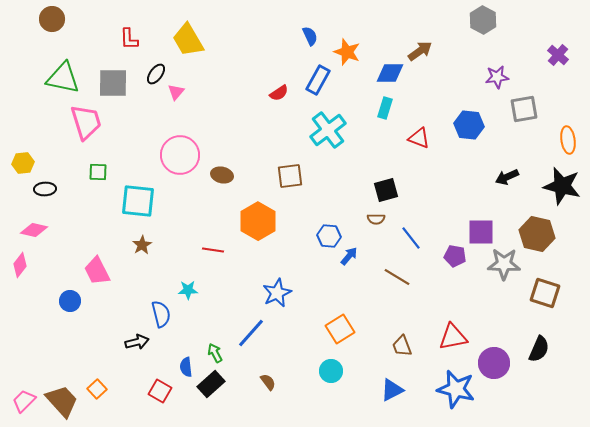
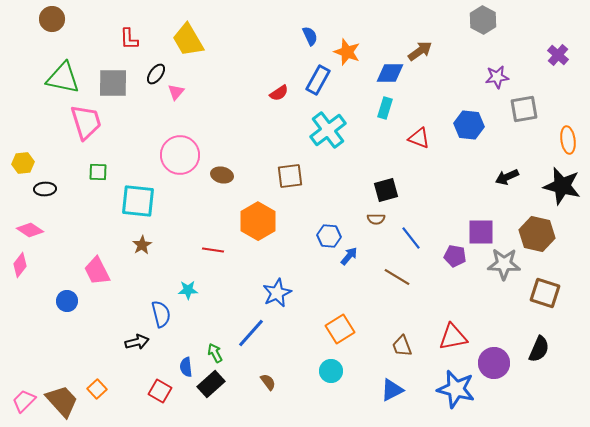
pink diamond at (34, 230): moved 4 px left; rotated 20 degrees clockwise
blue circle at (70, 301): moved 3 px left
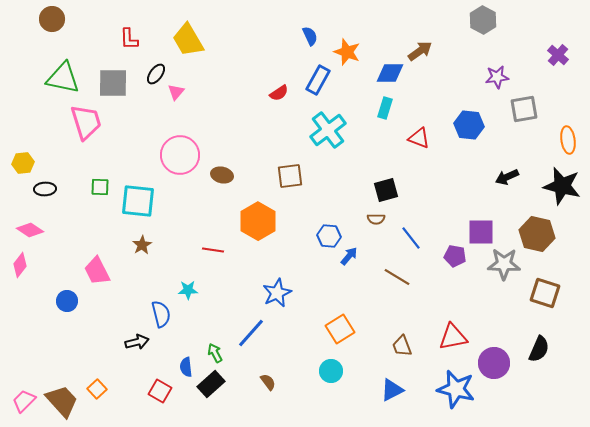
green square at (98, 172): moved 2 px right, 15 px down
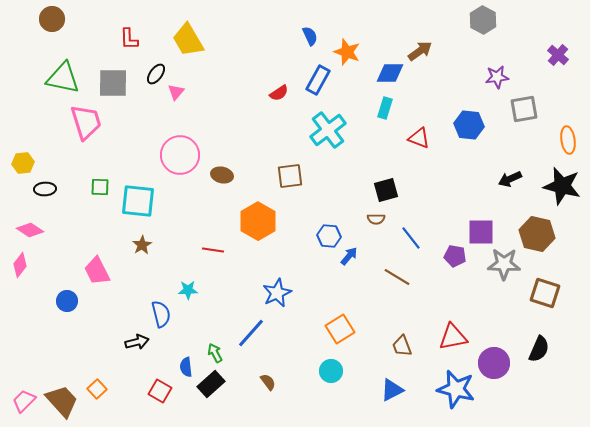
black arrow at (507, 177): moved 3 px right, 2 px down
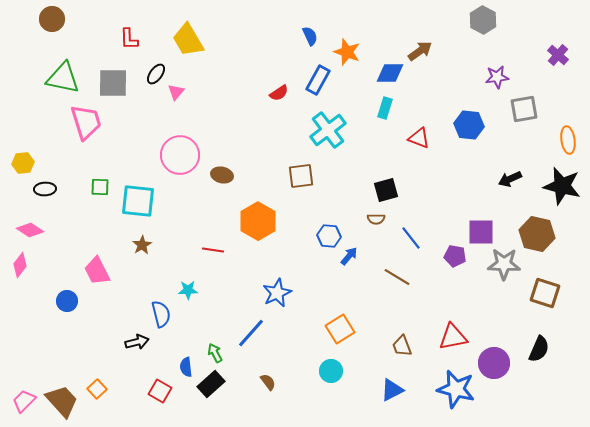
brown square at (290, 176): moved 11 px right
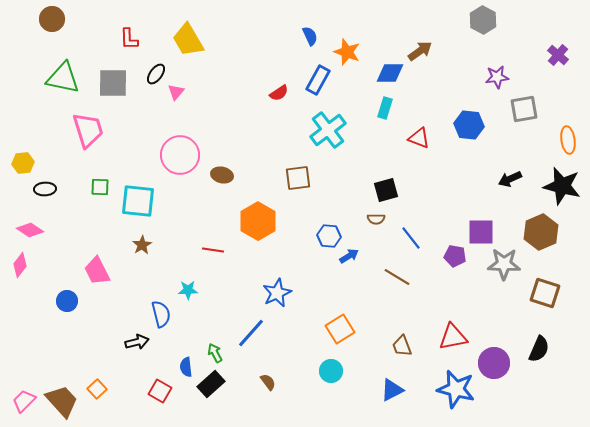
pink trapezoid at (86, 122): moved 2 px right, 8 px down
brown square at (301, 176): moved 3 px left, 2 px down
brown hexagon at (537, 234): moved 4 px right, 2 px up; rotated 24 degrees clockwise
blue arrow at (349, 256): rotated 18 degrees clockwise
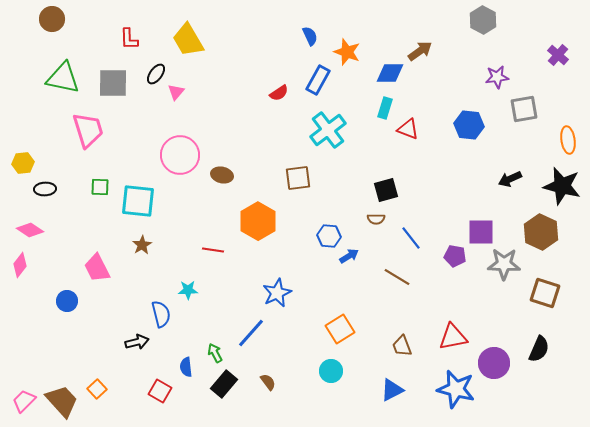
red triangle at (419, 138): moved 11 px left, 9 px up
brown hexagon at (541, 232): rotated 12 degrees counterclockwise
pink trapezoid at (97, 271): moved 3 px up
black rectangle at (211, 384): moved 13 px right; rotated 8 degrees counterclockwise
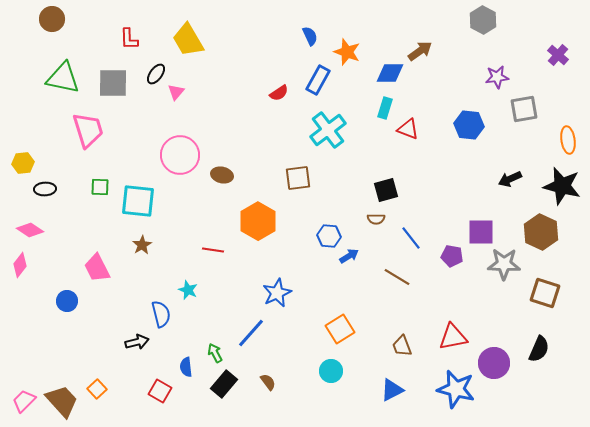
purple pentagon at (455, 256): moved 3 px left
cyan star at (188, 290): rotated 24 degrees clockwise
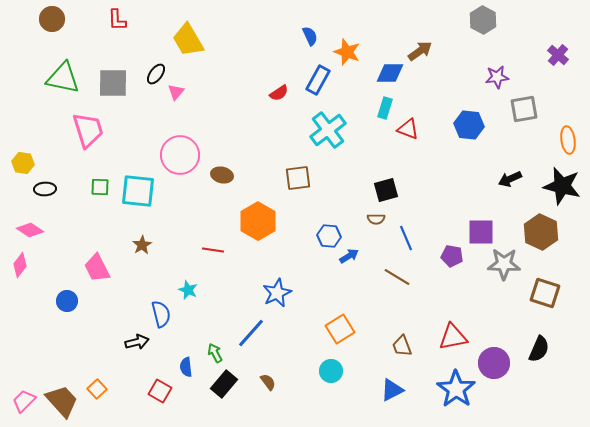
red L-shape at (129, 39): moved 12 px left, 19 px up
yellow hexagon at (23, 163): rotated 15 degrees clockwise
cyan square at (138, 201): moved 10 px up
blue line at (411, 238): moved 5 px left; rotated 15 degrees clockwise
blue star at (456, 389): rotated 21 degrees clockwise
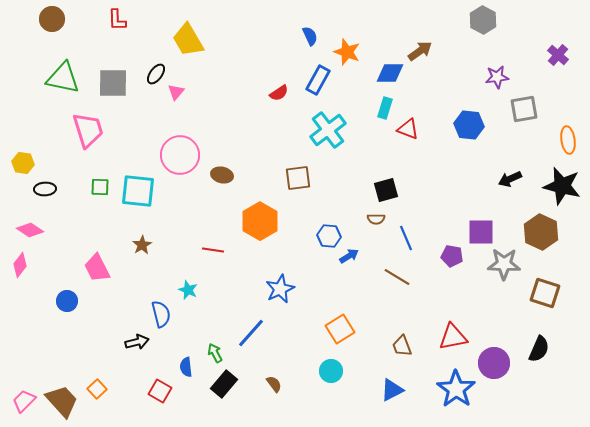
orange hexagon at (258, 221): moved 2 px right
blue star at (277, 293): moved 3 px right, 4 px up
brown semicircle at (268, 382): moved 6 px right, 2 px down
